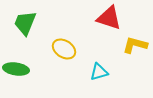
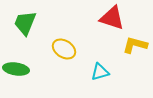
red triangle: moved 3 px right
cyan triangle: moved 1 px right
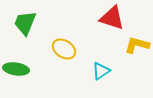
yellow L-shape: moved 2 px right
cyan triangle: moved 1 px right, 1 px up; rotated 18 degrees counterclockwise
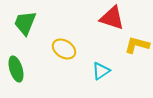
green ellipse: rotated 65 degrees clockwise
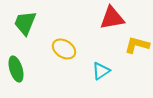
red triangle: rotated 28 degrees counterclockwise
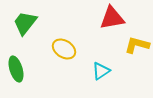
green trapezoid: rotated 16 degrees clockwise
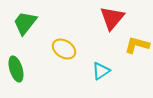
red triangle: rotated 40 degrees counterclockwise
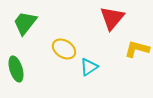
yellow L-shape: moved 4 px down
cyan triangle: moved 12 px left, 4 px up
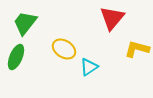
green ellipse: moved 12 px up; rotated 40 degrees clockwise
